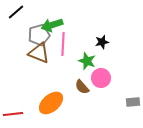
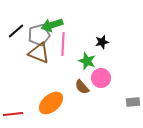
black line: moved 19 px down
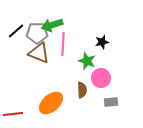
gray pentagon: moved 2 px left, 2 px up; rotated 15 degrees clockwise
brown semicircle: moved 3 px down; rotated 140 degrees counterclockwise
gray rectangle: moved 22 px left
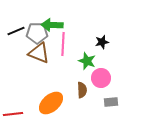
green arrow: rotated 20 degrees clockwise
black line: rotated 18 degrees clockwise
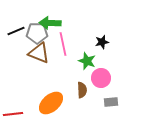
green arrow: moved 2 px left, 2 px up
pink line: rotated 15 degrees counterclockwise
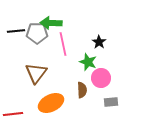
green arrow: moved 1 px right
black line: rotated 18 degrees clockwise
black star: moved 3 px left; rotated 24 degrees counterclockwise
brown triangle: moved 3 px left, 20 px down; rotated 45 degrees clockwise
green star: moved 1 px right, 1 px down
orange ellipse: rotated 15 degrees clockwise
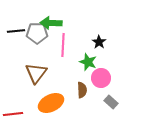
pink line: moved 1 px down; rotated 15 degrees clockwise
gray rectangle: rotated 48 degrees clockwise
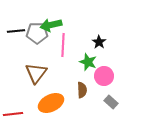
green arrow: moved 2 px down; rotated 15 degrees counterclockwise
pink circle: moved 3 px right, 2 px up
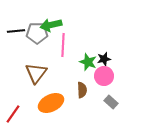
black star: moved 5 px right, 17 px down; rotated 24 degrees clockwise
red line: rotated 48 degrees counterclockwise
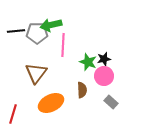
red line: rotated 18 degrees counterclockwise
